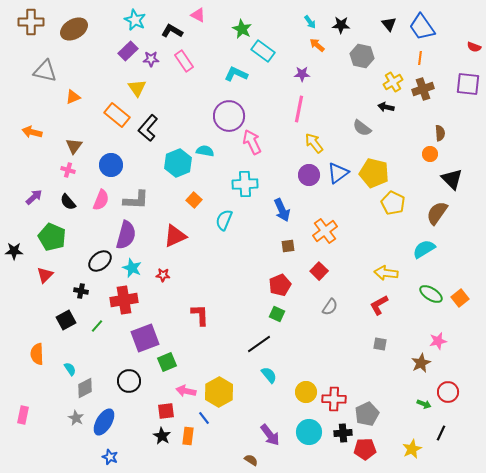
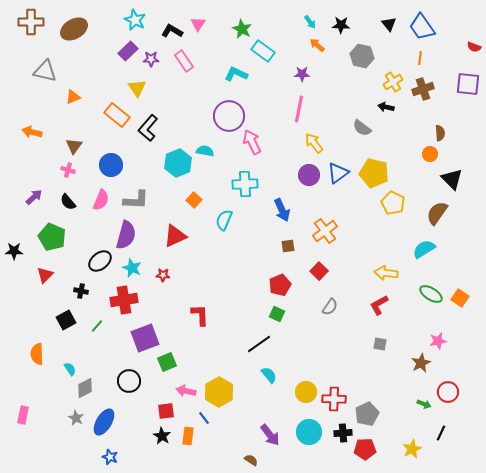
pink triangle at (198, 15): moved 9 px down; rotated 35 degrees clockwise
orange square at (460, 298): rotated 18 degrees counterclockwise
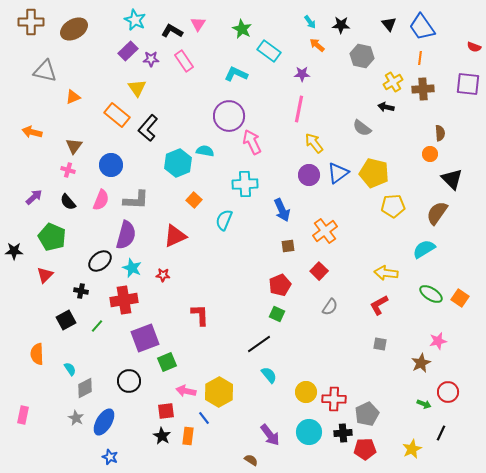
cyan rectangle at (263, 51): moved 6 px right
brown cross at (423, 89): rotated 15 degrees clockwise
yellow pentagon at (393, 203): moved 3 px down; rotated 30 degrees counterclockwise
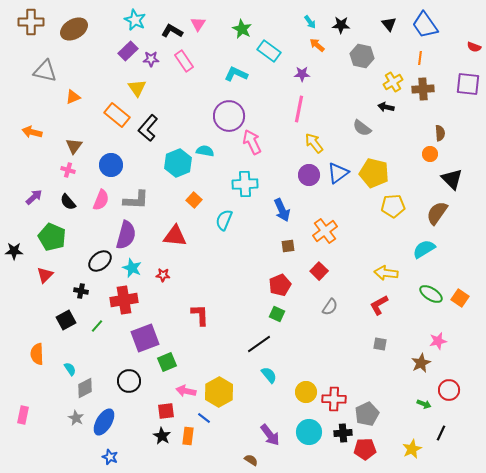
blue trapezoid at (422, 27): moved 3 px right, 2 px up
red triangle at (175, 236): rotated 30 degrees clockwise
red circle at (448, 392): moved 1 px right, 2 px up
blue line at (204, 418): rotated 16 degrees counterclockwise
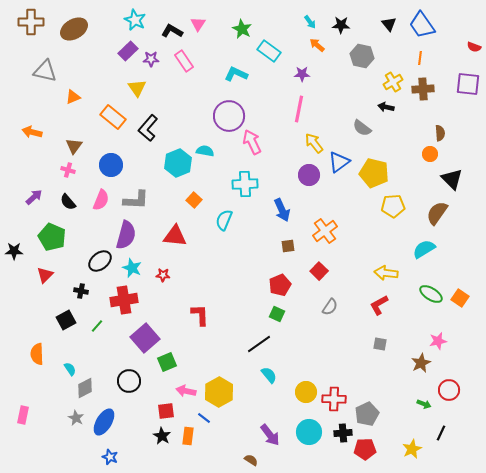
blue trapezoid at (425, 25): moved 3 px left
orange rectangle at (117, 115): moved 4 px left, 2 px down
blue triangle at (338, 173): moved 1 px right, 11 px up
purple square at (145, 338): rotated 20 degrees counterclockwise
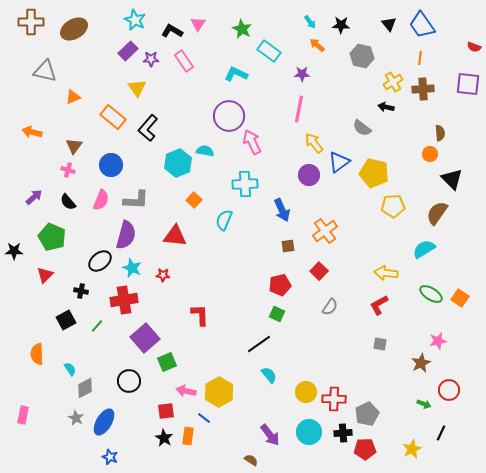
red pentagon at (280, 285): rotated 10 degrees clockwise
black star at (162, 436): moved 2 px right, 2 px down
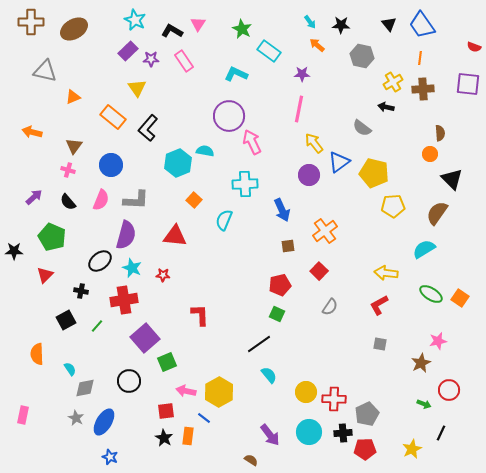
gray diamond at (85, 388): rotated 15 degrees clockwise
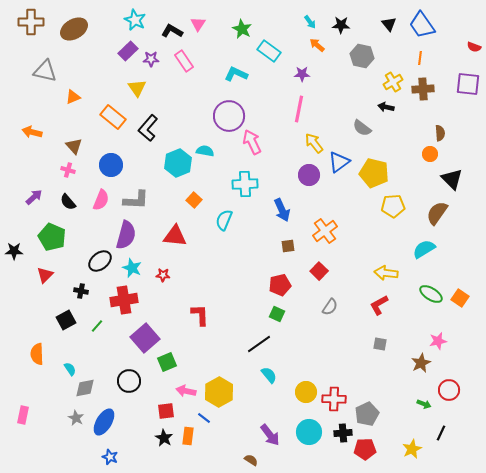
brown triangle at (74, 146): rotated 18 degrees counterclockwise
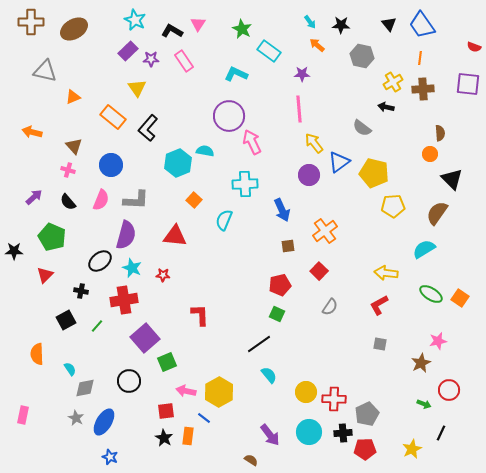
pink line at (299, 109): rotated 16 degrees counterclockwise
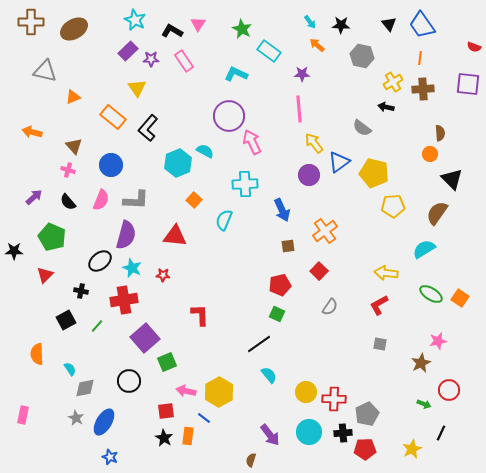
cyan semicircle at (205, 151): rotated 18 degrees clockwise
brown semicircle at (251, 460): rotated 104 degrees counterclockwise
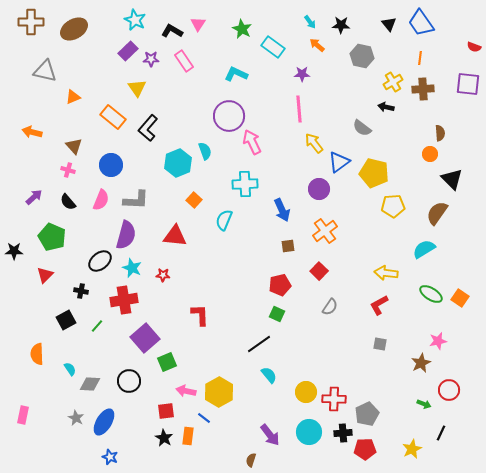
blue trapezoid at (422, 25): moved 1 px left, 2 px up
cyan rectangle at (269, 51): moved 4 px right, 4 px up
cyan semicircle at (205, 151): rotated 42 degrees clockwise
purple circle at (309, 175): moved 10 px right, 14 px down
gray diamond at (85, 388): moved 5 px right, 4 px up; rotated 15 degrees clockwise
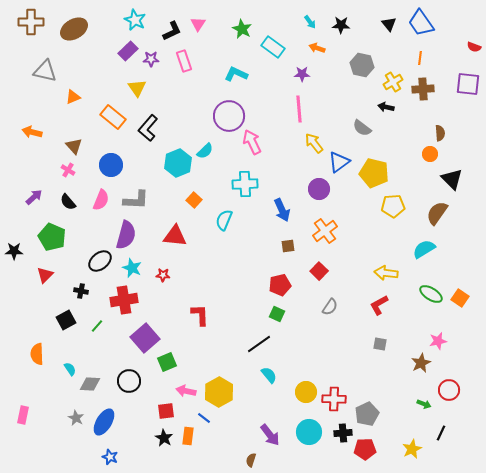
black L-shape at (172, 31): rotated 125 degrees clockwise
orange arrow at (317, 45): moved 3 px down; rotated 21 degrees counterclockwise
gray hexagon at (362, 56): moved 9 px down
pink rectangle at (184, 61): rotated 15 degrees clockwise
cyan semicircle at (205, 151): rotated 66 degrees clockwise
pink cross at (68, 170): rotated 16 degrees clockwise
